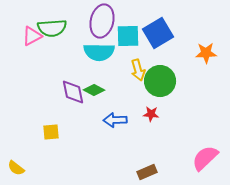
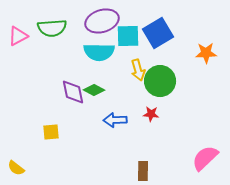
purple ellipse: rotated 60 degrees clockwise
pink triangle: moved 14 px left
brown rectangle: moved 4 px left, 1 px up; rotated 66 degrees counterclockwise
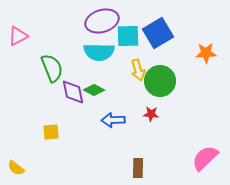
green semicircle: moved 40 px down; rotated 108 degrees counterclockwise
blue arrow: moved 2 px left
brown rectangle: moved 5 px left, 3 px up
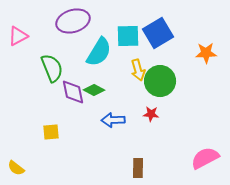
purple ellipse: moved 29 px left
cyan semicircle: rotated 60 degrees counterclockwise
pink semicircle: rotated 16 degrees clockwise
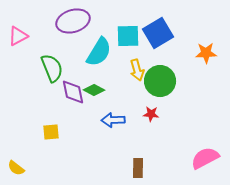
yellow arrow: moved 1 px left
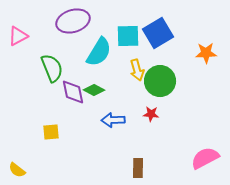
yellow semicircle: moved 1 px right, 2 px down
